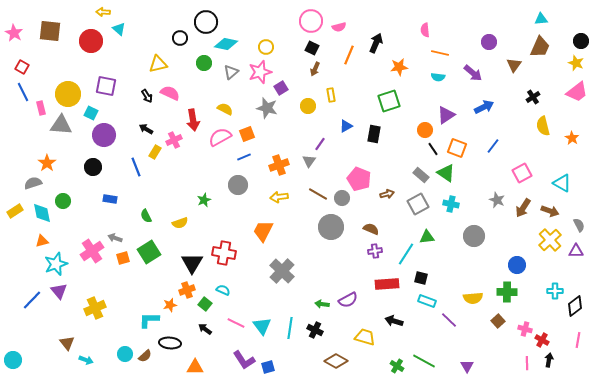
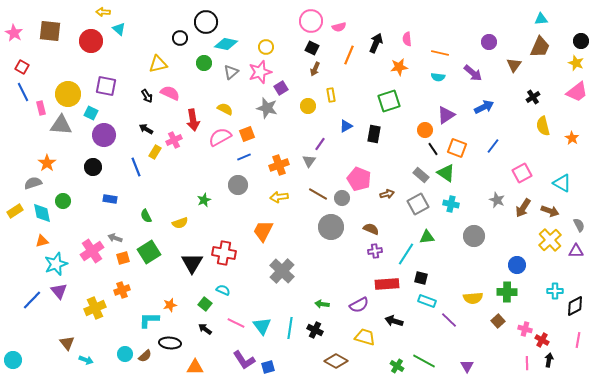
pink semicircle at (425, 30): moved 18 px left, 9 px down
orange cross at (187, 290): moved 65 px left
purple semicircle at (348, 300): moved 11 px right, 5 px down
black diamond at (575, 306): rotated 10 degrees clockwise
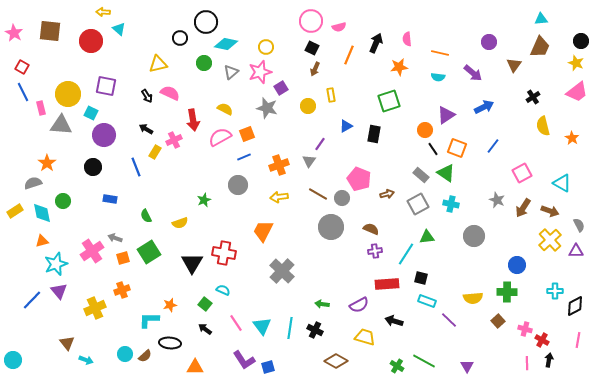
pink line at (236, 323): rotated 30 degrees clockwise
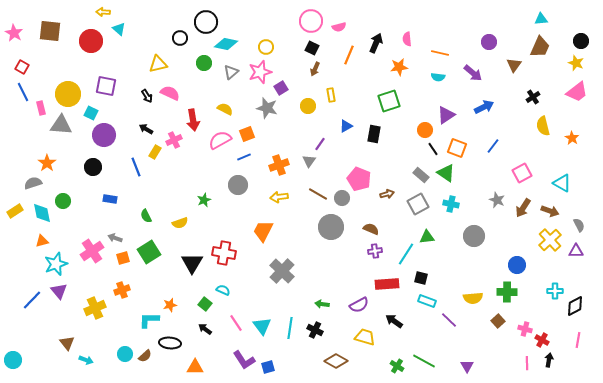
pink semicircle at (220, 137): moved 3 px down
black arrow at (394, 321): rotated 18 degrees clockwise
